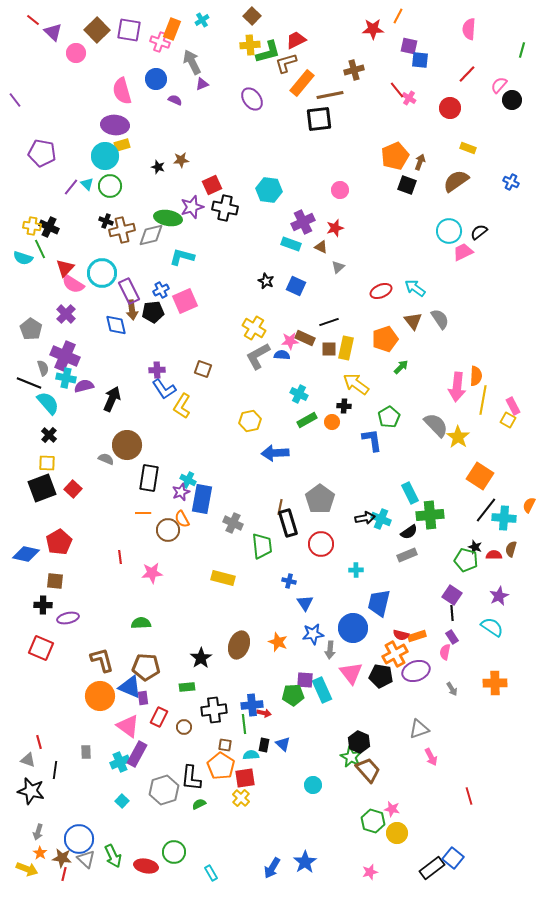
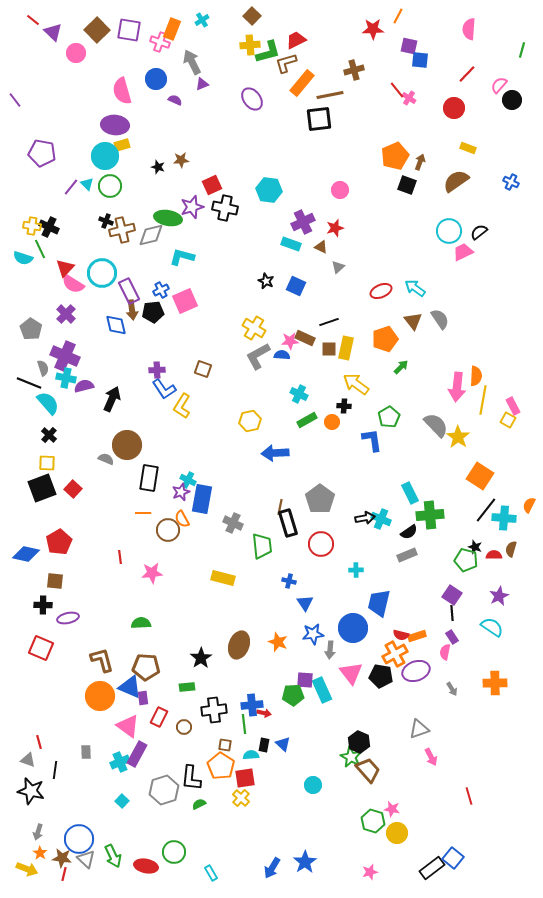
red circle at (450, 108): moved 4 px right
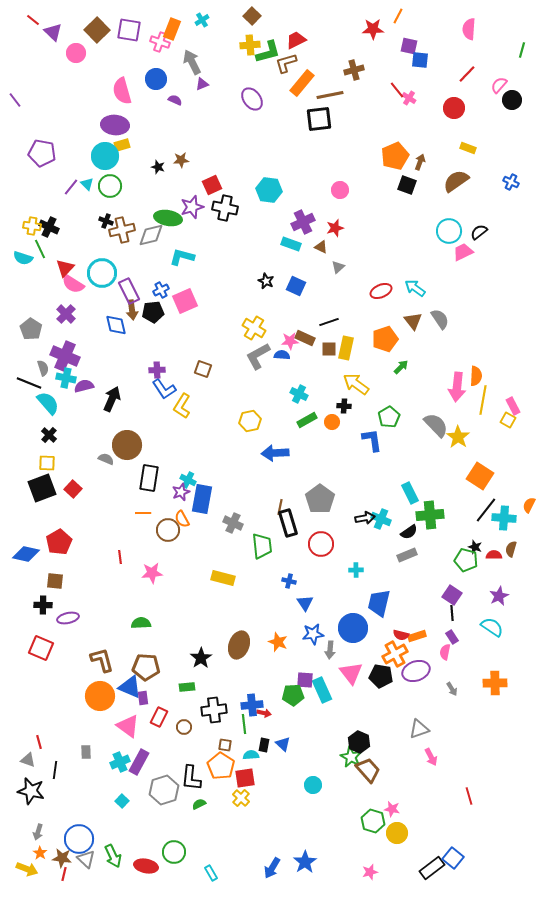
purple rectangle at (137, 754): moved 2 px right, 8 px down
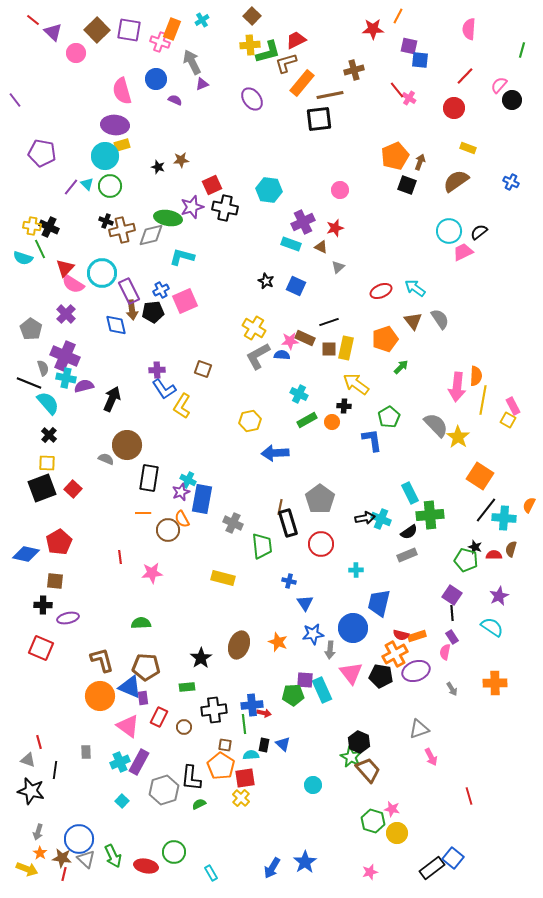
red line at (467, 74): moved 2 px left, 2 px down
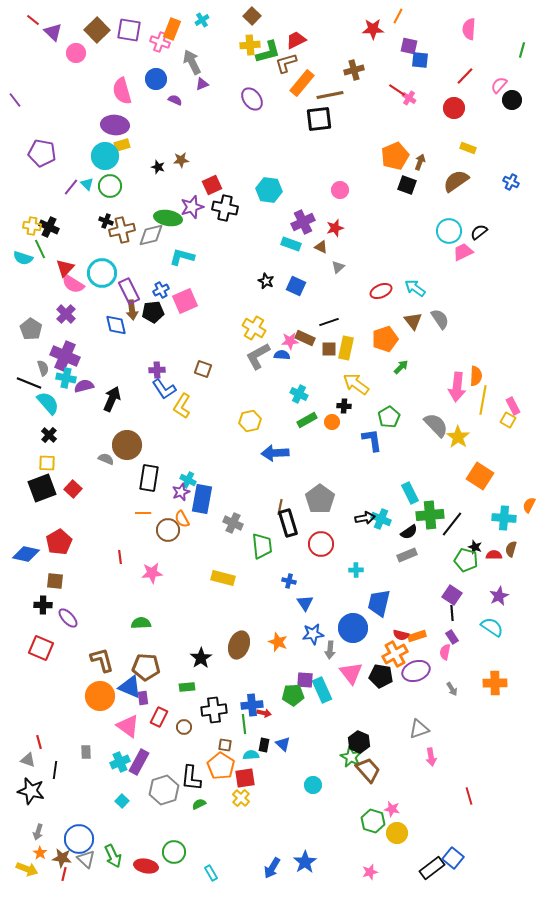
red line at (397, 90): rotated 18 degrees counterclockwise
black line at (486, 510): moved 34 px left, 14 px down
purple ellipse at (68, 618): rotated 60 degrees clockwise
pink arrow at (431, 757): rotated 18 degrees clockwise
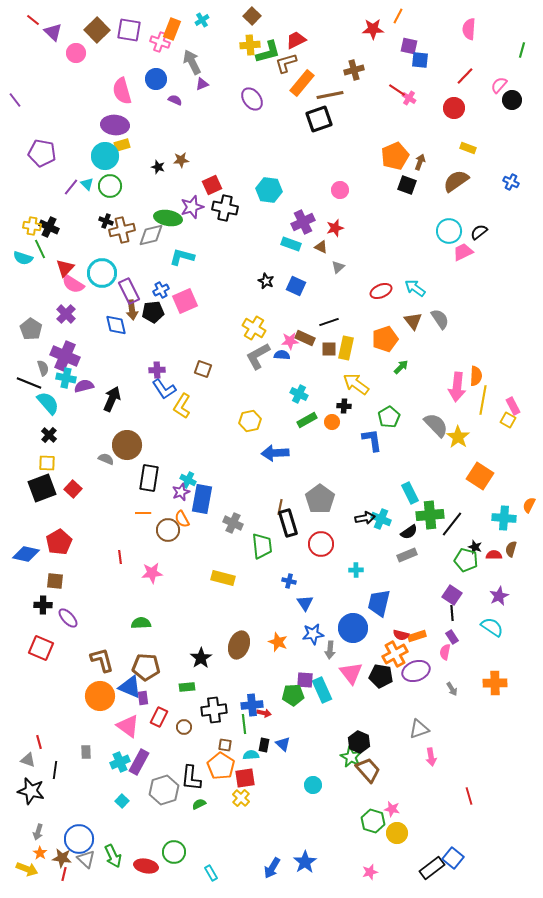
black square at (319, 119): rotated 12 degrees counterclockwise
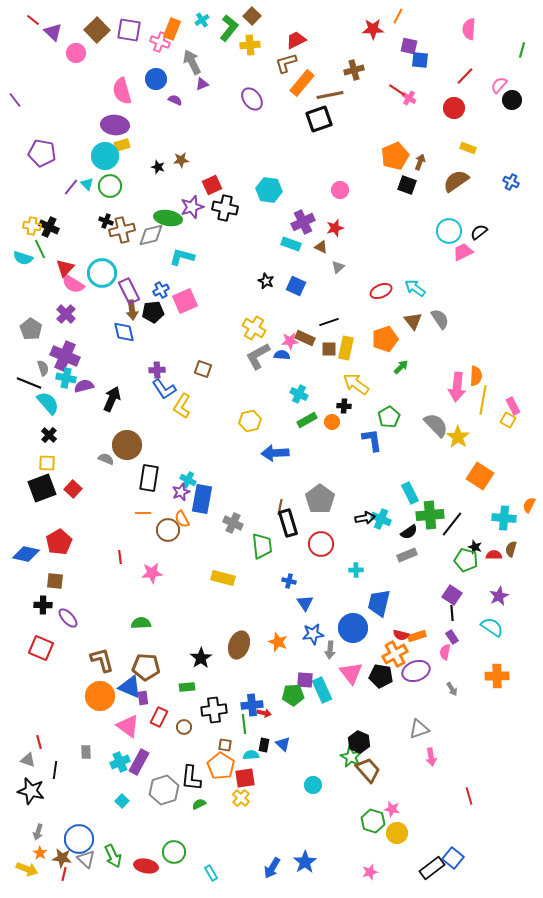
green L-shape at (268, 52): moved 39 px left, 24 px up; rotated 36 degrees counterclockwise
blue diamond at (116, 325): moved 8 px right, 7 px down
orange cross at (495, 683): moved 2 px right, 7 px up
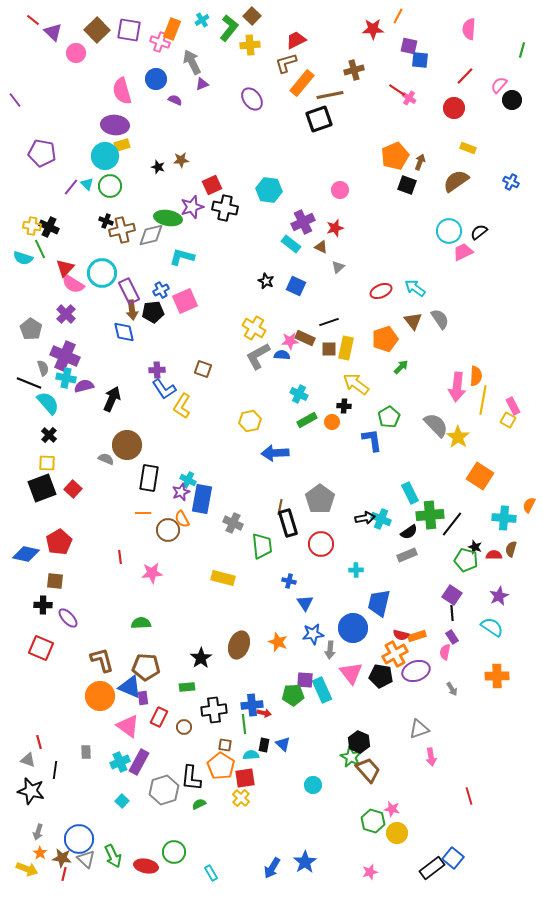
cyan rectangle at (291, 244): rotated 18 degrees clockwise
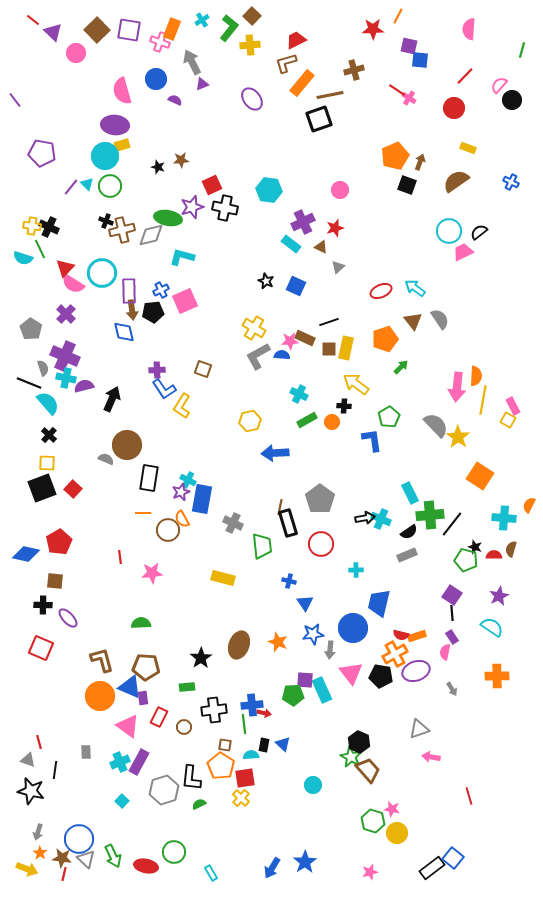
purple rectangle at (129, 291): rotated 25 degrees clockwise
pink arrow at (431, 757): rotated 108 degrees clockwise
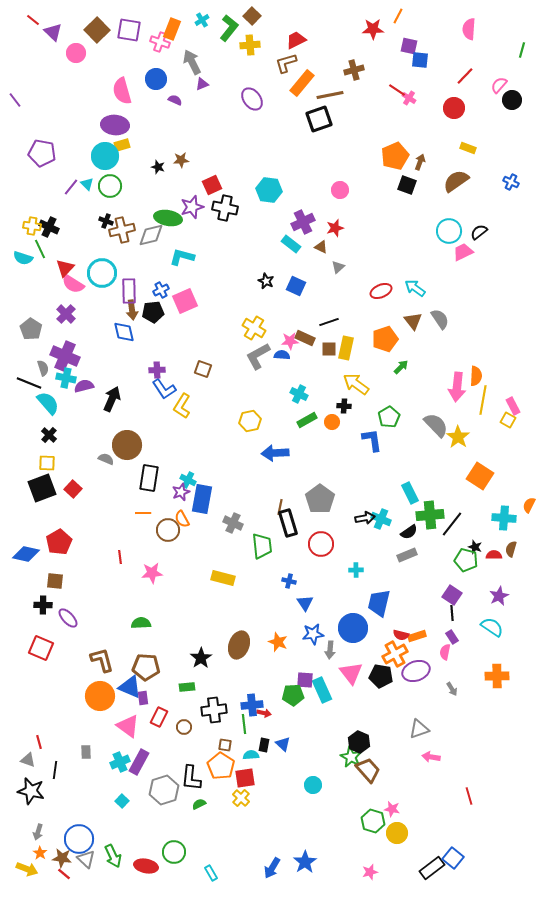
red line at (64, 874): rotated 64 degrees counterclockwise
